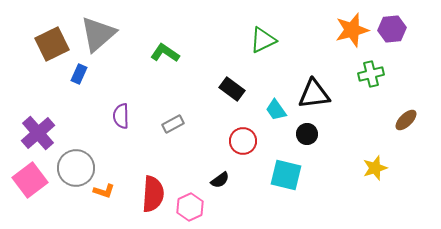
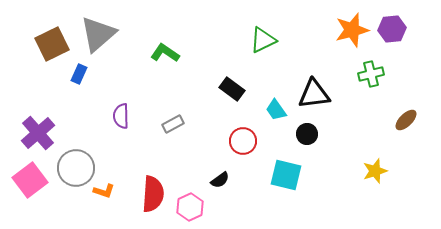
yellow star: moved 3 px down
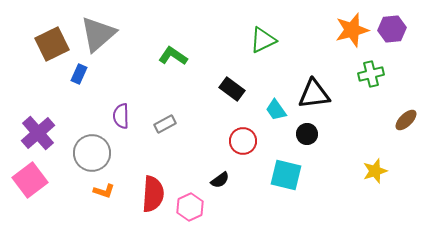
green L-shape: moved 8 px right, 3 px down
gray rectangle: moved 8 px left
gray circle: moved 16 px right, 15 px up
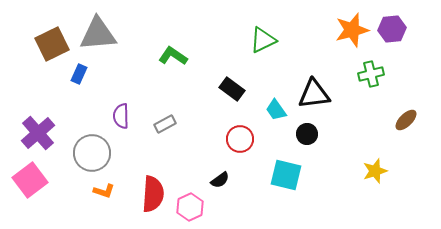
gray triangle: rotated 36 degrees clockwise
red circle: moved 3 px left, 2 px up
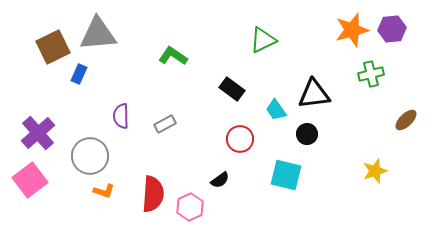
brown square: moved 1 px right, 3 px down
gray circle: moved 2 px left, 3 px down
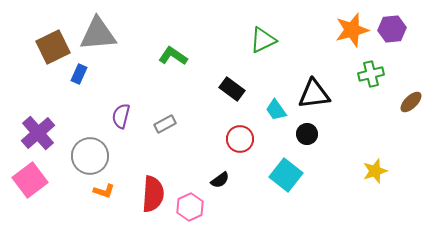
purple semicircle: rotated 15 degrees clockwise
brown ellipse: moved 5 px right, 18 px up
cyan square: rotated 24 degrees clockwise
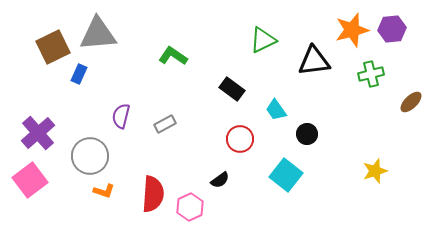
black triangle: moved 33 px up
